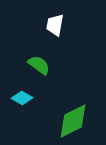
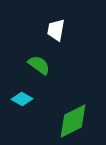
white trapezoid: moved 1 px right, 5 px down
cyan diamond: moved 1 px down
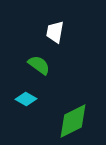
white trapezoid: moved 1 px left, 2 px down
cyan diamond: moved 4 px right
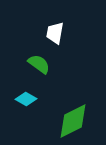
white trapezoid: moved 1 px down
green semicircle: moved 1 px up
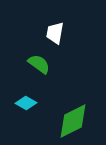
cyan diamond: moved 4 px down
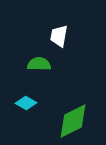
white trapezoid: moved 4 px right, 3 px down
green semicircle: rotated 35 degrees counterclockwise
